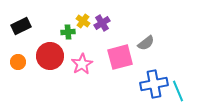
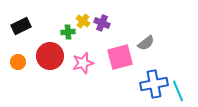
purple cross: rotated 35 degrees counterclockwise
pink star: moved 1 px right, 1 px up; rotated 15 degrees clockwise
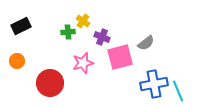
purple cross: moved 14 px down
red circle: moved 27 px down
orange circle: moved 1 px left, 1 px up
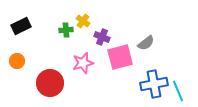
green cross: moved 2 px left, 2 px up
